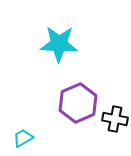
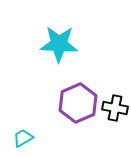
black cross: moved 11 px up
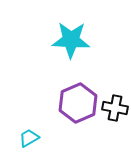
cyan star: moved 12 px right, 4 px up
cyan trapezoid: moved 6 px right
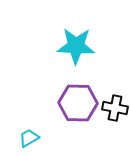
cyan star: moved 5 px right, 6 px down
purple hexagon: rotated 24 degrees clockwise
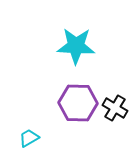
black cross: rotated 20 degrees clockwise
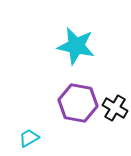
cyan star: rotated 9 degrees clockwise
purple hexagon: rotated 9 degrees clockwise
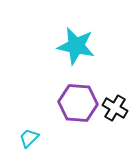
purple hexagon: rotated 6 degrees counterclockwise
cyan trapezoid: rotated 15 degrees counterclockwise
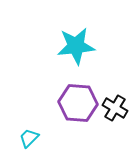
cyan star: rotated 18 degrees counterclockwise
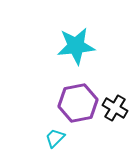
purple hexagon: rotated 15 degrees counterclockwise
cyan trapezoid: moved 26 px right
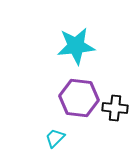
purple hexagon: moved 1 px right, 5 px up; rotated 18 degrees clockwise
black cross: rotated 25 degrees counterclockwise
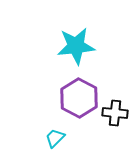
purple hexagon: rotated 21 degrees clockwise
black cross: moved 5 px down
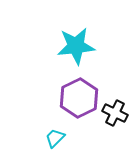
purple hexagon: rotated 6 degrees clockwise
black cross: rotated 20 degrees clockwise
